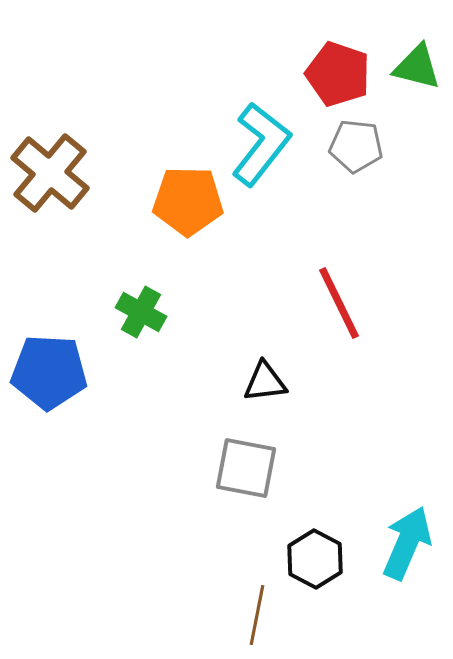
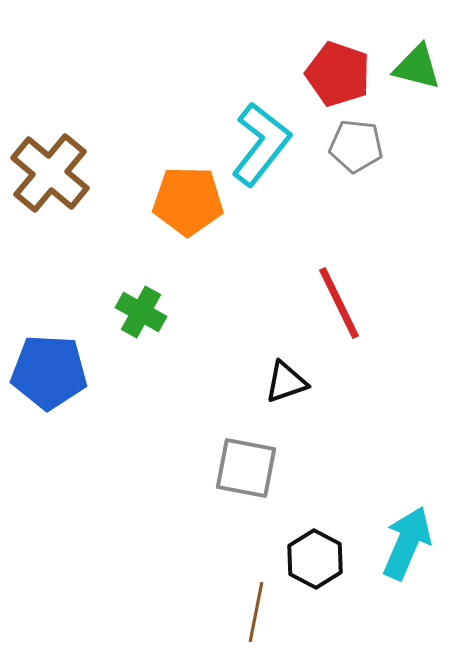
black triangle: moved 21 px right; rotated 12 degrees counterclockwise
brown line: moved 1 px left, 3 px up
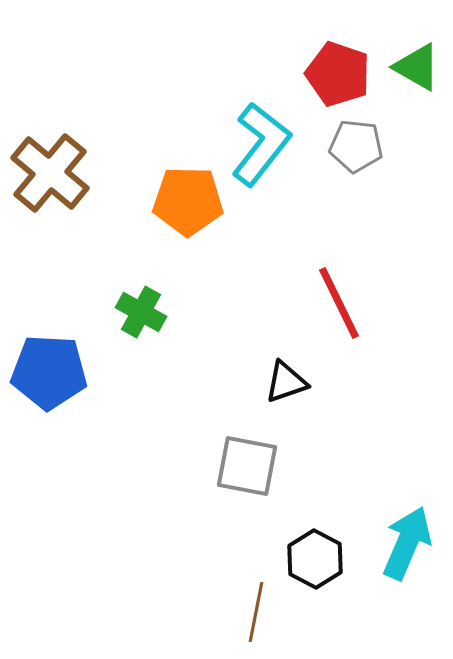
green triangle: rotated 16 degrees clockwise
gray square: moved 1 px right, 2 px up
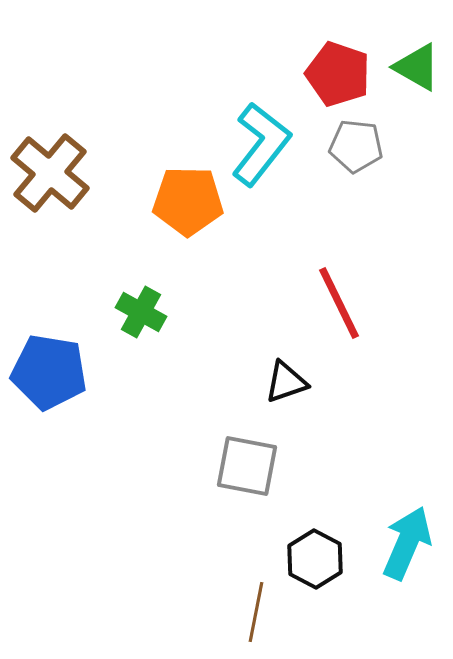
blue pentagon: rotated 6 degrees clockwise
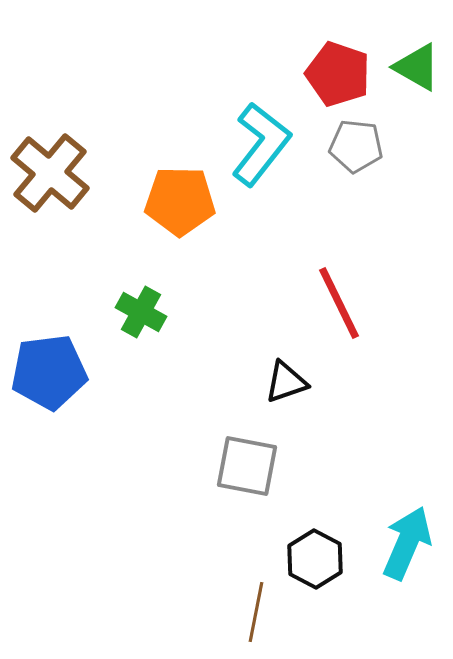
orange pentagon: moved 8 px left
blue pentagon: rotated 16 degrees counterclockwise
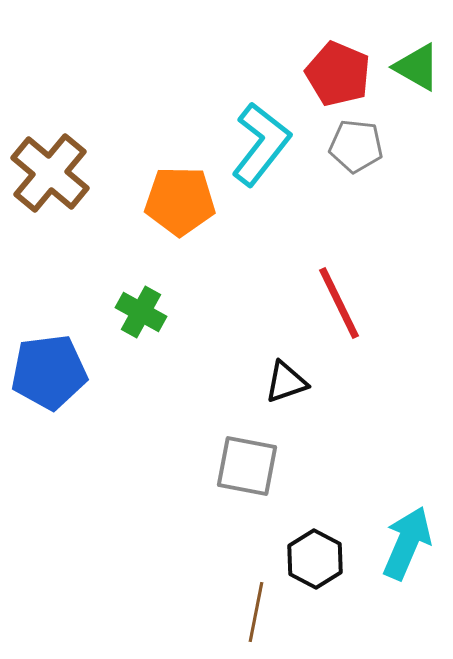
red pentagon: rotated 4 degrees clockwise
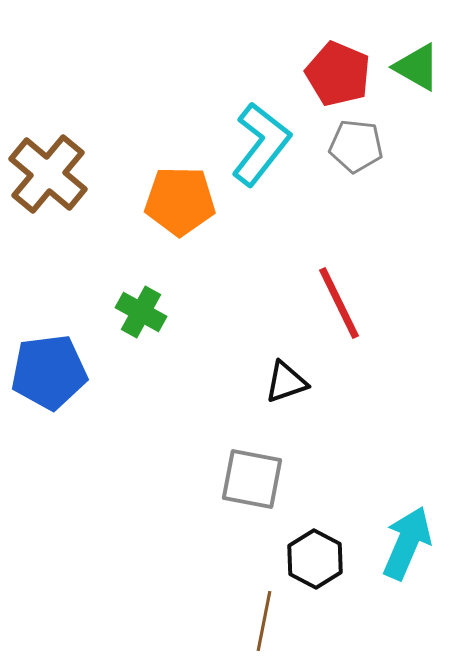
brown cross: moved 2 px left, 1 px down
gray square: moved 5 px right, 13 px down
brown line: moved 8 px right, 9 px down
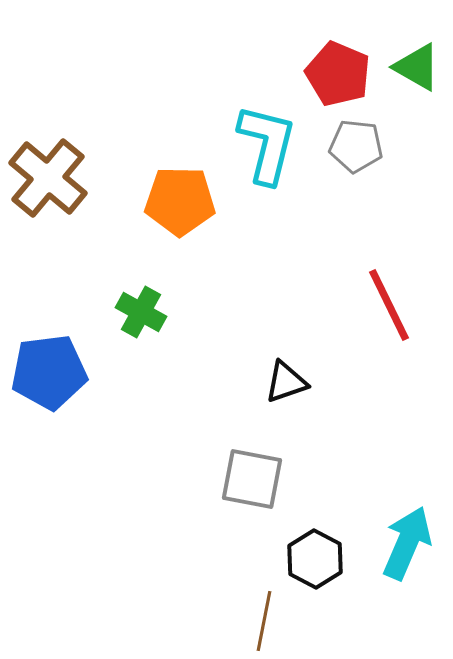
cyan L-shape: moved 6 px right; rotated 24 degrees counterclockwise
brown cross: moved 4 px down
red line: moved 50 px right, 2 px down
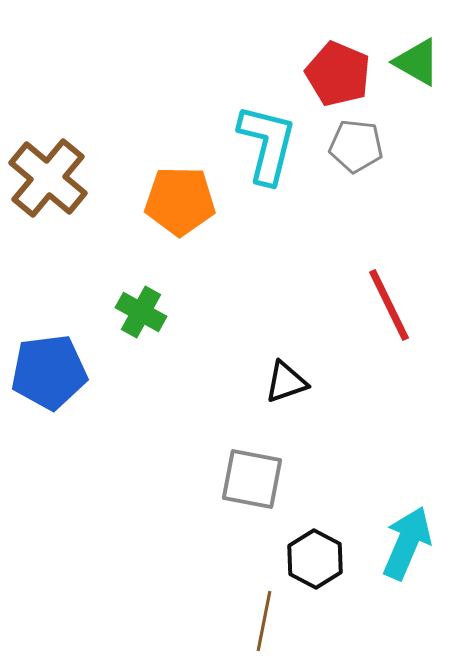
green triangle: moved 5 px up
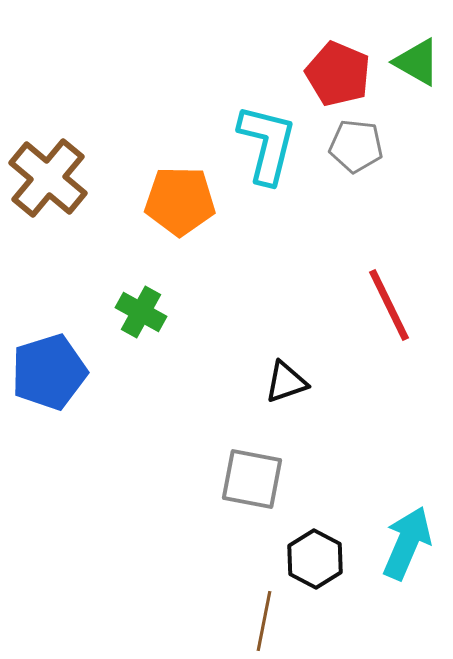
blue pentagon: rotated 10 degrees counterclockwise
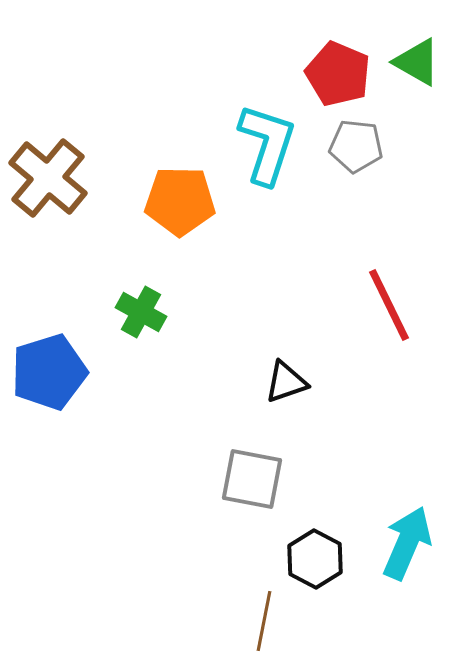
cyan L-shape: rotated 4 degrees clockwise
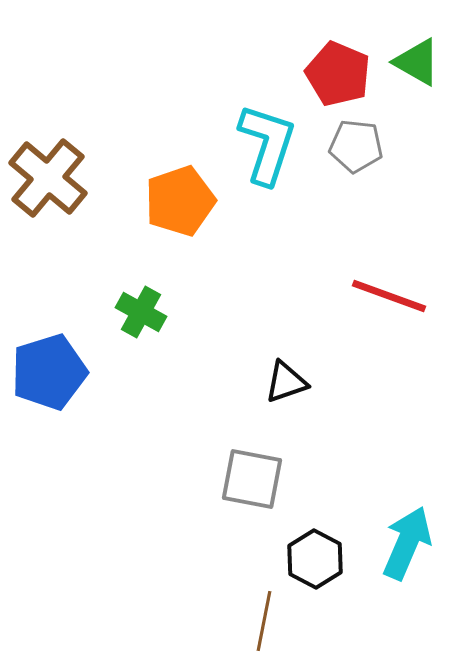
orange pentagon: rotated 20 degrees counterclockwise
red line: moved 9 px up; rotated 44 degrees counterclockwise
